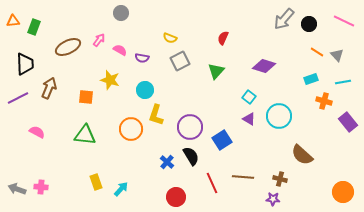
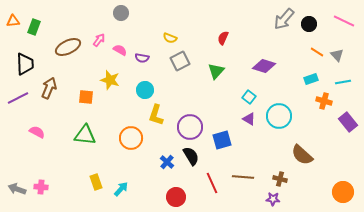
orange circle at (131, 129): moved 9 px down
blue square at (222, 140): rotated 18 degrees clockwise
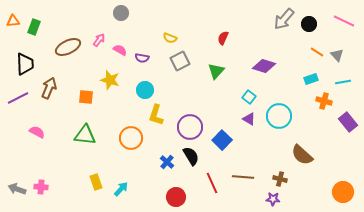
blue square at (222, 140): rotated 30 degrees counterclockwise
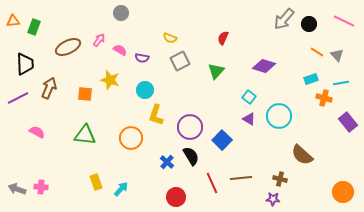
cyan line at (343, 82): moved 2 px left, 1 px down
orange square at (86, 97): moved 1 px left, 3 px up
orange cross at (324, 101): moved 3 px up
brown line at (243, 177): moved 2 px left, 1 px down; rotated 10 degrees counterclockwise
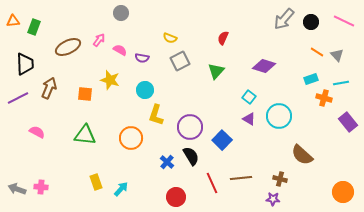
black circle at (309, 24): moved 2 px right, 2 px up
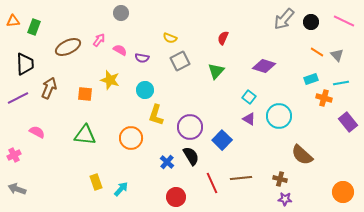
pink cross at (41, 187): moved 27 px left, 32 px up; rotated 32 degrees counterclockwise
purple star at (273, 199): moved 12 px right
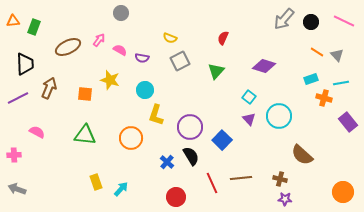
purple triangle at (249, 119): rotated 16 degrees clockwise
pink cross at (14, 155): rotated 24 degrees clockwise
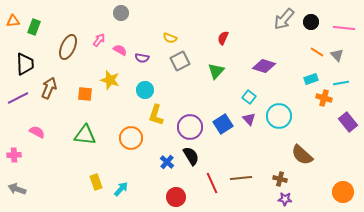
pink line at (344, 21): moved 7 px down; rotated 20 degrees counterclockwise
brown ellipse at (68, 47): rotated 40 degrees counterclockwise
blue square at (222, 140): moved 1 px right, 16 px up; rotated 12 degrees clockwise
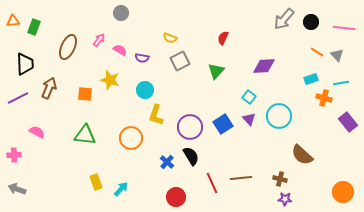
purple diamond at (264, 66): rotated 20 degrees counterclockwise
